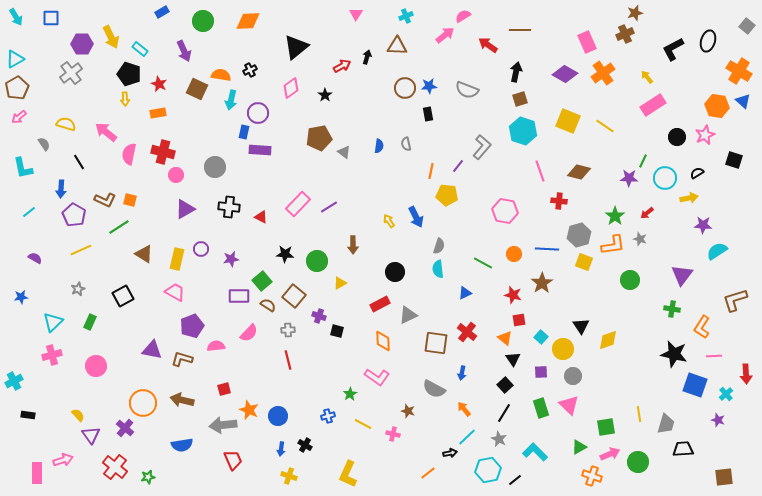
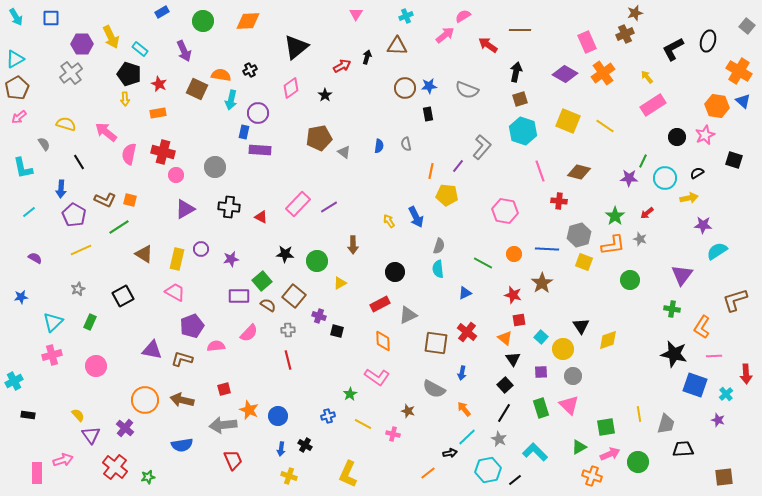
orange circle at (143, 403): moved 2 px right, 3 px up
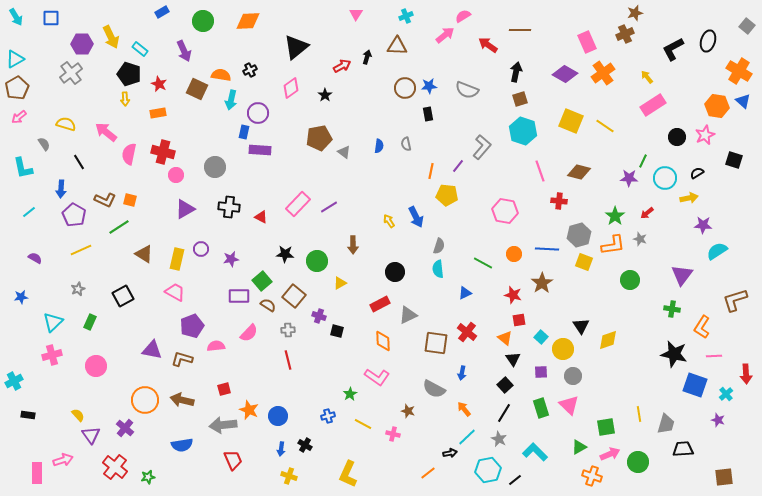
yellow square at (568, 121): moved 3 px right
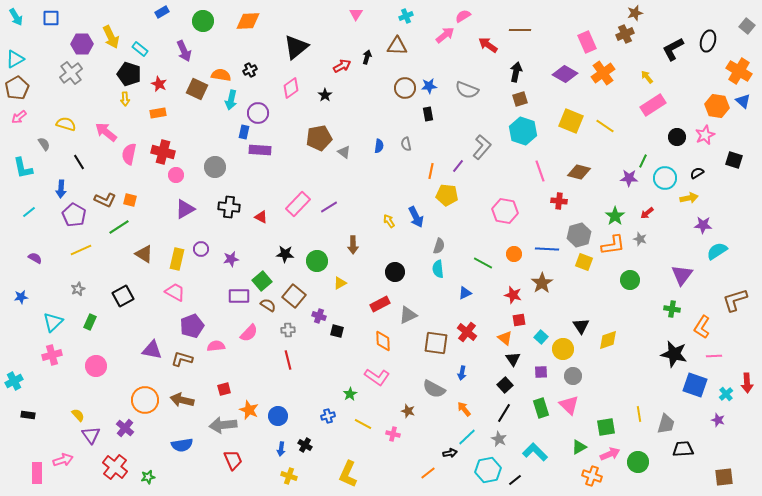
red arrow at (746, 374): moved 1 px right, 9 px down
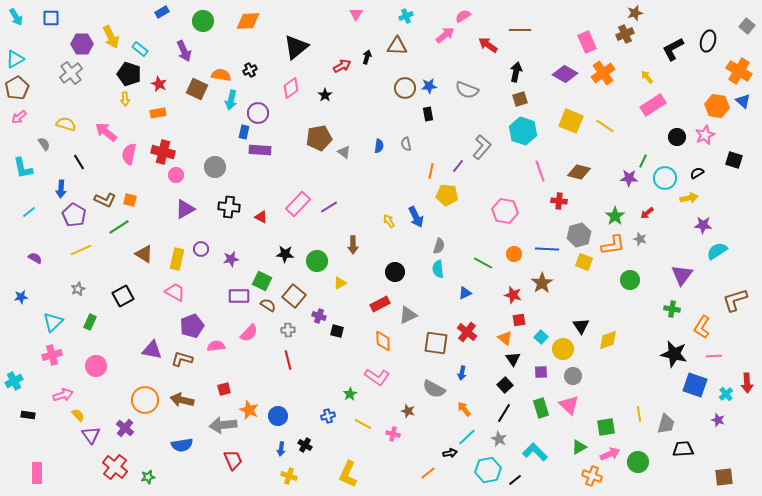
green square at (262, 281): rotated 24 degrees counterclockwise
pink arrow at (63, 460): moved 65 px up
